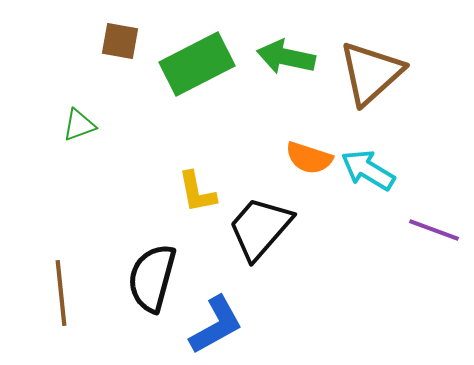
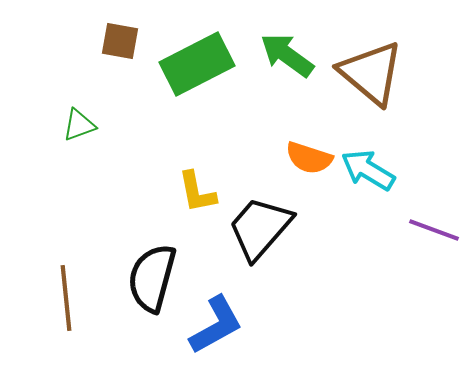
green arrow: moved 1 px right, 2 px up; rotated 24 degrees clockwise
brown triangle: rotated 38 degrees counterclockwise
brown line: moved 5 px right, 5 px down
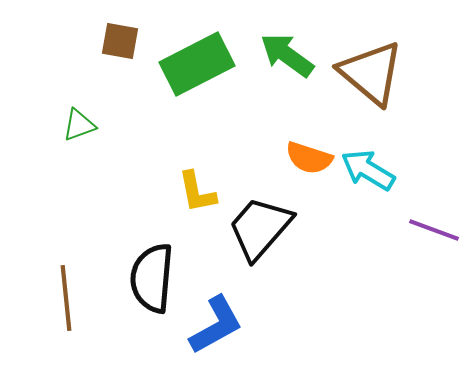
black semicircle: rotated 10 degrees counterclockwise
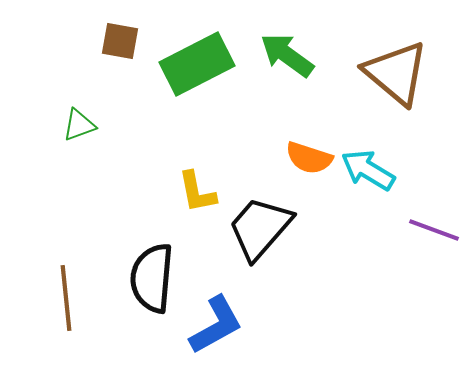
brown triangle: moved 25 px right
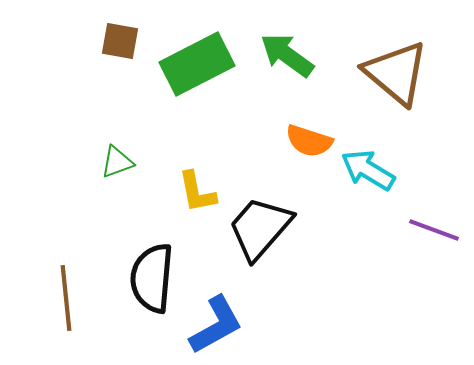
green triangle: moved 38 px right, 37 px down
orange semicircle: moved 17 px up
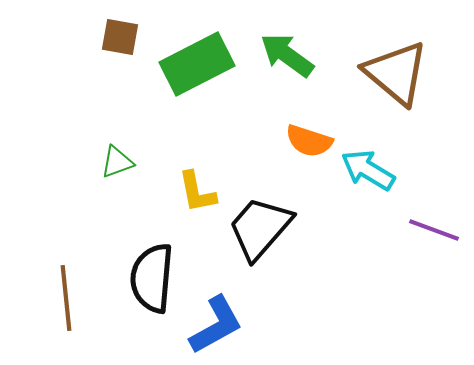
brown square: moved 4 px up
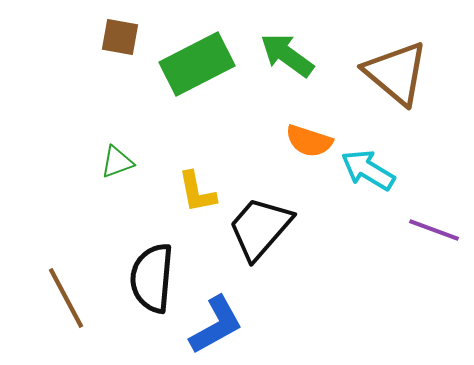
brown line: rotated 22 degrees counterclockwise
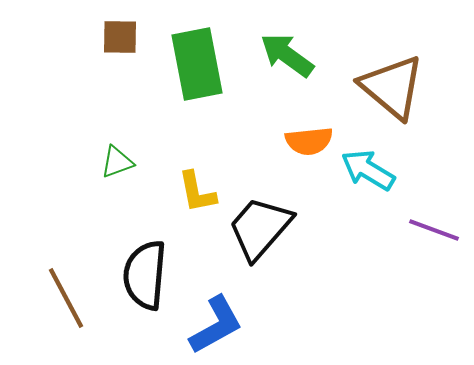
brown square: rotated 9 degrees counterclockwise
green rectangle: rotated 74 degrees counterclockwise
brown triangle: moved 4 px left, 14 px down
orange semicircle: rotated 24 degrees counterclockwise
black semicircle: moved 7 px left, 3 px up
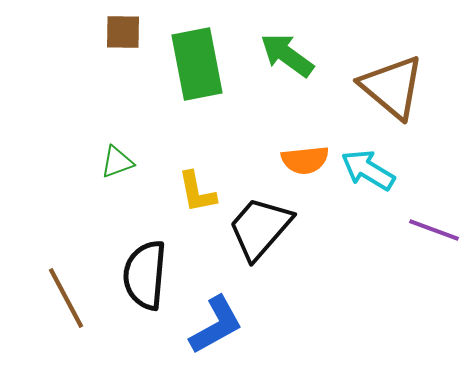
brown square: moved 3 px right, 5 px up
orange semicircle: moved 4 px left, 19 px down
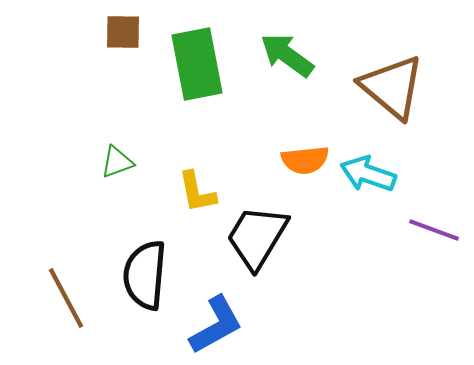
cyan arrow: moved 4 px down; rotated 12 degrees counterclockwise
black trapezoid: moved 3 px left, 9 px down; rotated 10 degrees counterclockwise
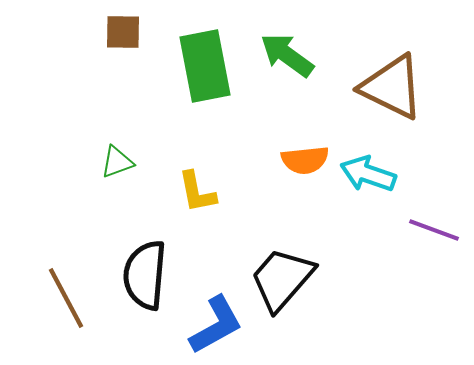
green rectangle: moved 8 px right, 2 px down
brown triangle: rotated 14 degrees counterclockwise
black trapezoid: moved 25 px right, 42 px down; rotated 10 degrees clockwise
